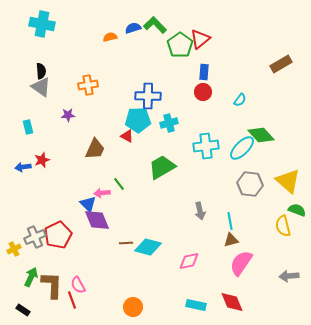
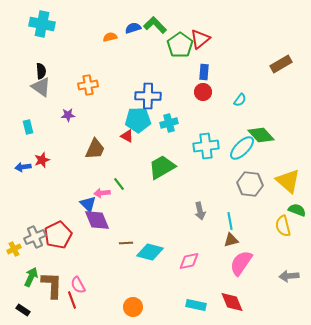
cyan diamond at (148, 247): moved 2 px right, 5 px down
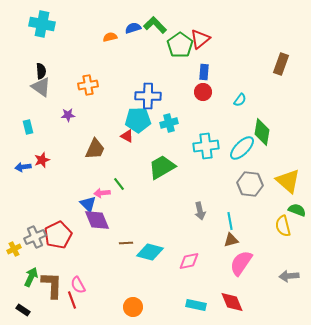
brown rectangle at (281, 64): rotated 40 degrees counterclockwise
green diamond at (261, 135): moved 1 px right, 3 px up; rotated 52 degrees clockwise
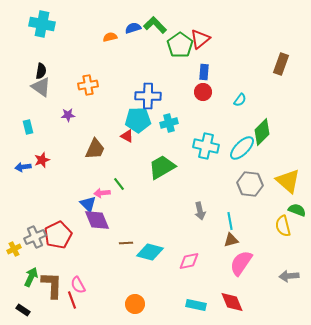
black semicircle at (41, 71): rotated 14 degrees clockwise
green diamond at (262, 132): rotated 36 degrees clockwise
cyan cross at (206, 146): rotated 20 degrees clockwise
orange circle at (133, 307): moved 2 px right, 3 px up
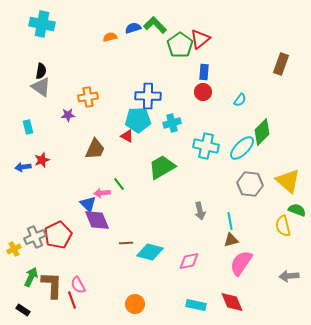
orange cross at (88, 85): moved 12 px down
cyan cross at (169, 123): moved 3 px right
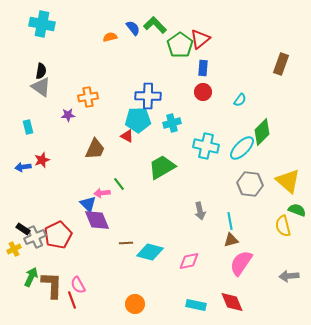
blue semicircle at (133, 28): rotated 70 degrees clockwise
blue rectangle at (204, 72): moved 1 px left, 4 px up
black rectangle at (23, 310): moved 81 px up
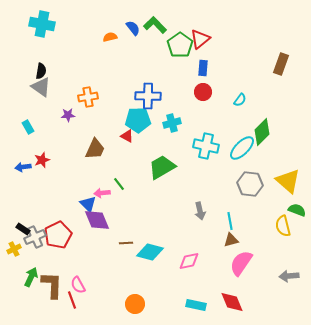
cyan rectangle at (28, 127): rotated 16 degrees counterclockwise
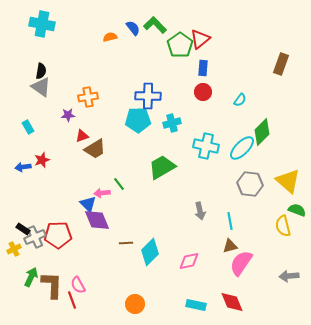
red triangle at (127, 136): moved 45 px left; rotated 48 degrees counterclockwise
brown trapezoid at (95, 149): rotated 35 degrees clockwise
red pentagon at (58, 235): rotated 24 degrees clockwise
brown triangle at (231, 240): moved 1 px left, 6 px down
cyan diamond at (150, 252): rotated 60 degrees counterclockwise
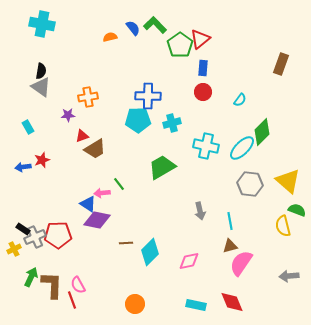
blue triangle at (88, 204): rotated 12 degrees counterclockwise
purple diamond at (97, 220): rotated 56 degrees counterclockwise
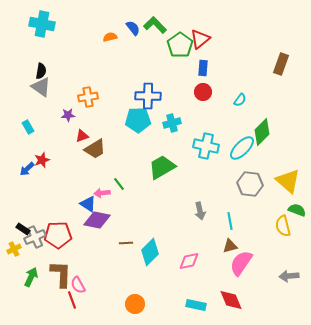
blue arrow at (23, 167): moved 4 px right, 2 px down; rotated 35 degrees counterclockwise
brown L-shape at (52, 285): moved 9 px right, 11 px up
red diamond at (232, 302): moved 1 px left, 2 px up
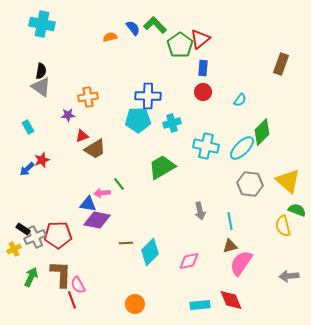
blue triangle at (88, 204): rotated 24 degrees counterclockwise
cyan rectangle at (196, 305): moved 4 px right; rotated 18 degrees counterclockwise
